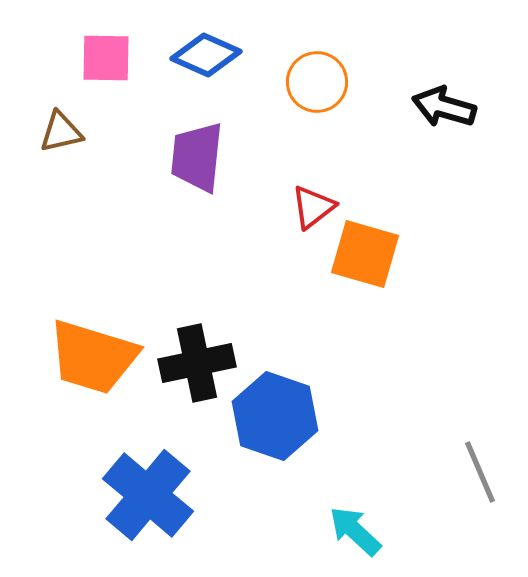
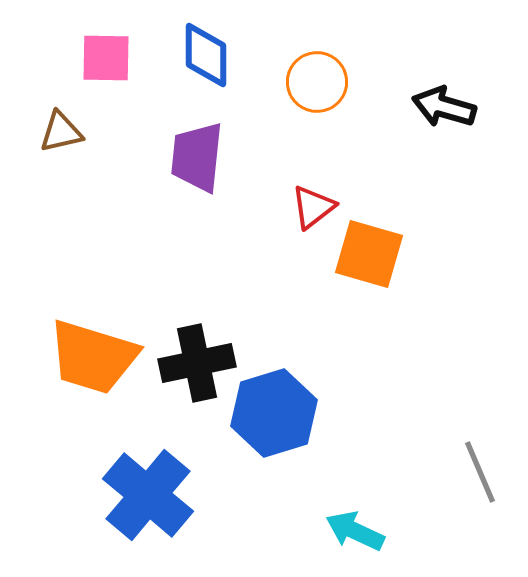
blue diamond: rotated 66 degrees clockwise
orange square: moved 4 px right
blue hexagon: moved 1 px left, 3 px up; rotated 24 degrees clockwise
cyan arrow: rotated 18 degrees counterclockwise
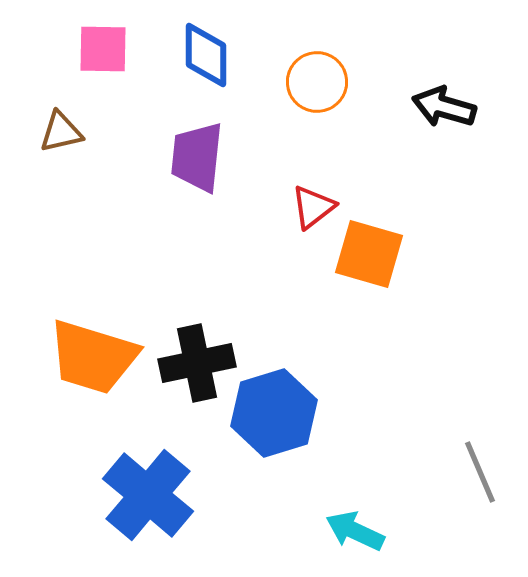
pink square: moved 3 px left, 9 px up
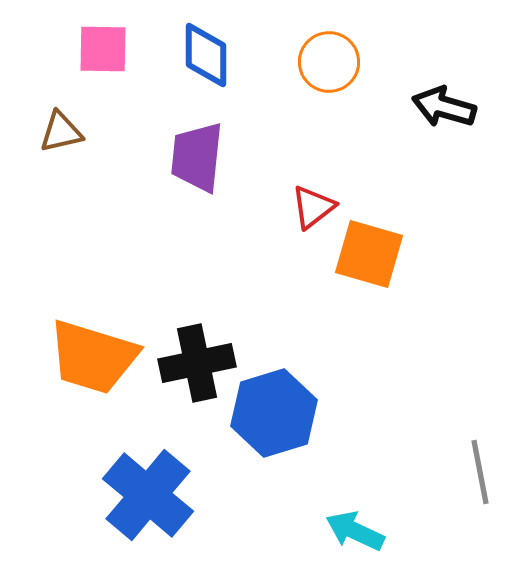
orange circle: moved 12 px right, 20 px up
gray line: rotated 12 degrees clockwise
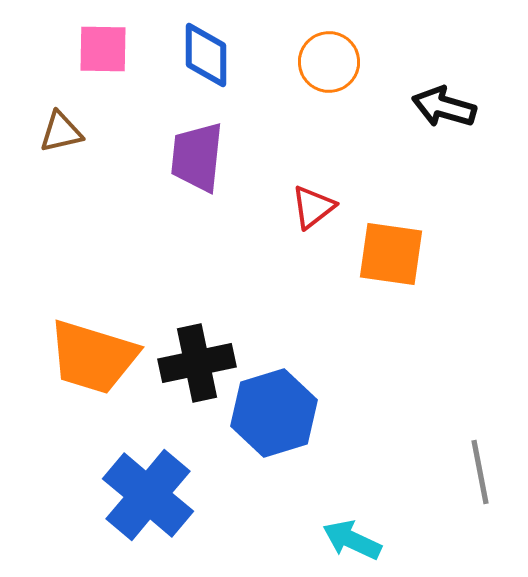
orange square: moved 22 px right; rotated 8 degrees counterclockwise
cyan arrow: moved 3 px left, 9 px down
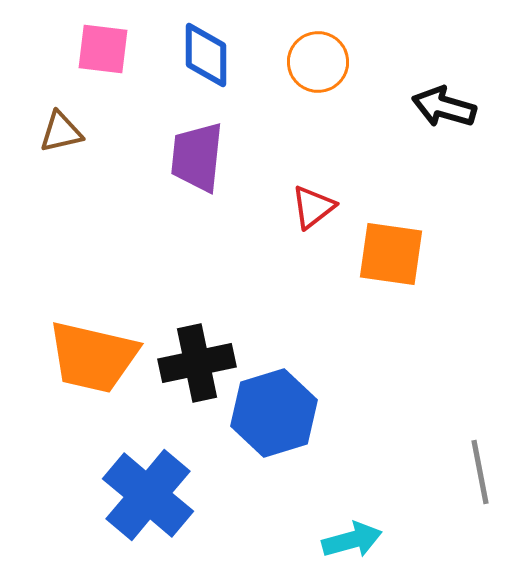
pink square: rotated 6 degrees clockwise
orange circle: moved 11 px left
orange trapezoid: rotated 4 degrees counterclockwise
cyan arrow: rotated 140 degrees clockwise
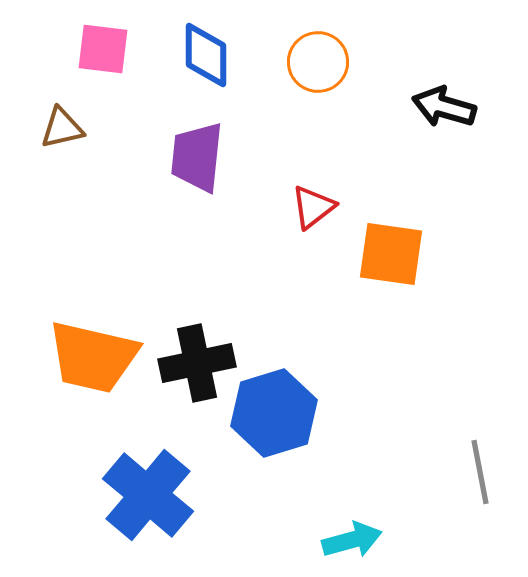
brown triangle: moved 1 px right, 4 px up
